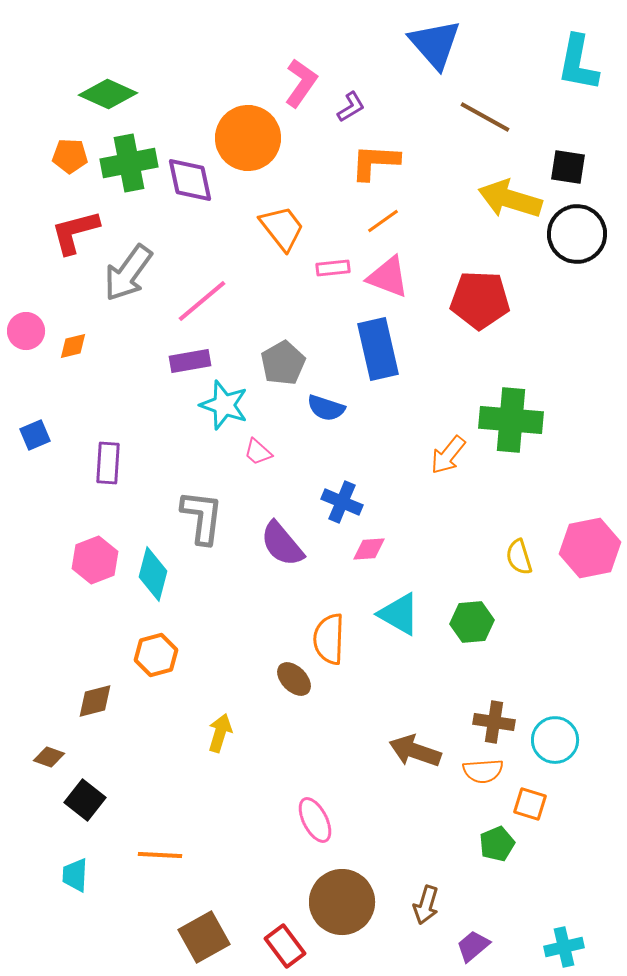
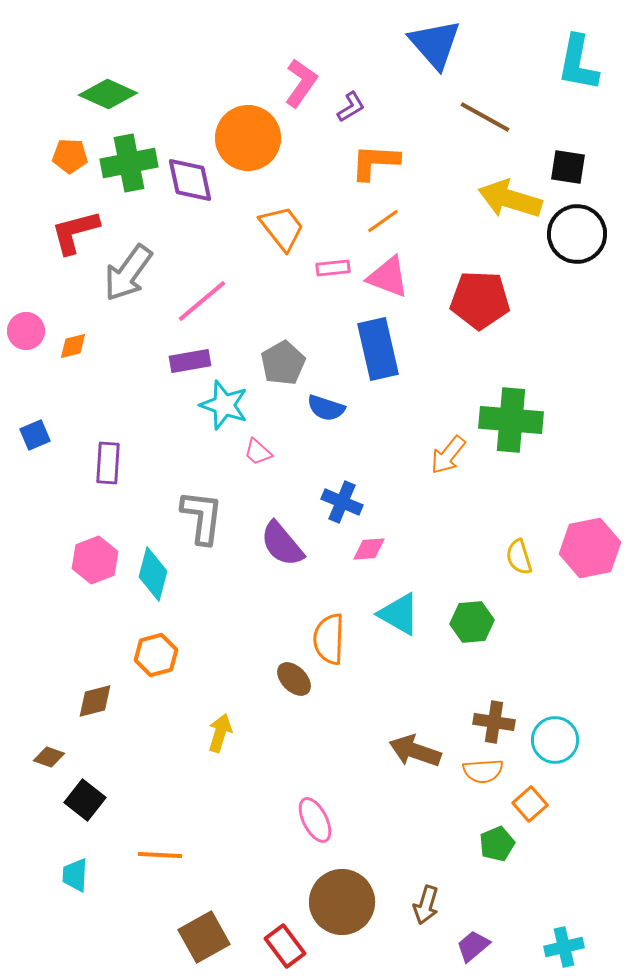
orange square at (530, 804): rotated 32 degrees clockwise
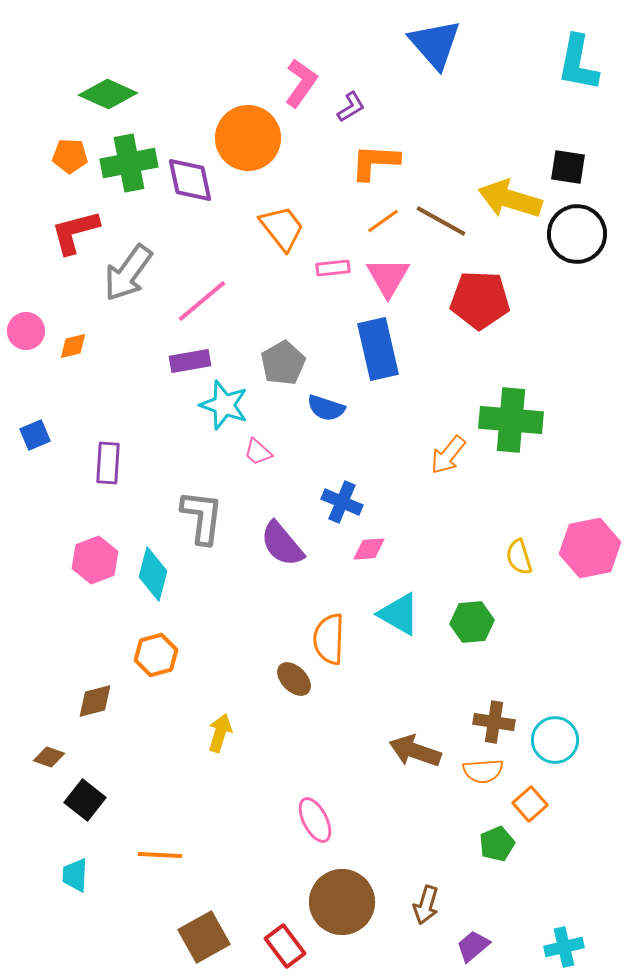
brown line at (485, 117): moved 44 px left, 104 px down
pink triangle at (388, 277): rotated 39 degrees clockwise
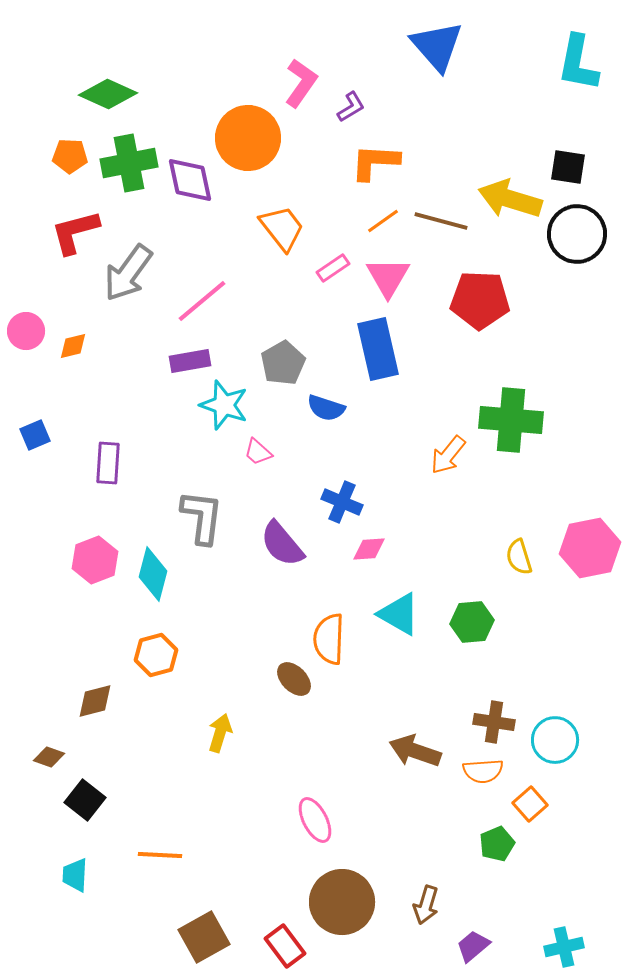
blue triangle at (435, 44): moved 2 px right, 2 px down
brown line at (441, 221): rotated 14 degrees counterclockwise
pink rectangle at (333, 268): rotated 28 degrees counterclockwise
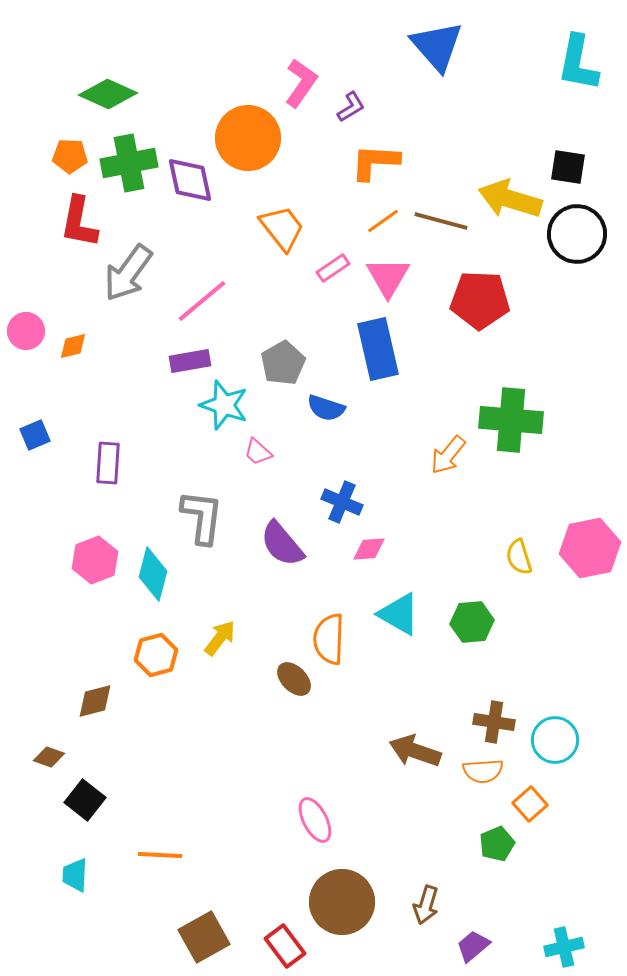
red L-shape at (75, 232): moved 4 px right, 10 px up; rotated 64 degrees counterclockwise
yellow arrow at (220, 733): moved 95 px up; rotated 21 degrees clockwise
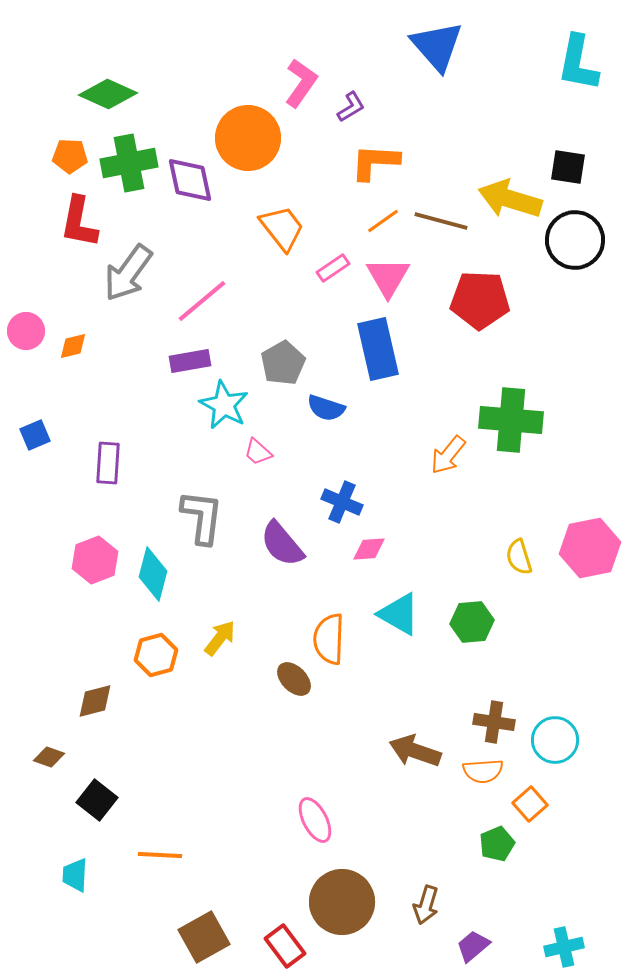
black circle at (577, 234): moved 2 px left, 6 px down
cyan star at (224, 405): rotated 9 degrees clockwise
black square at (85, 800): moved 12 px right
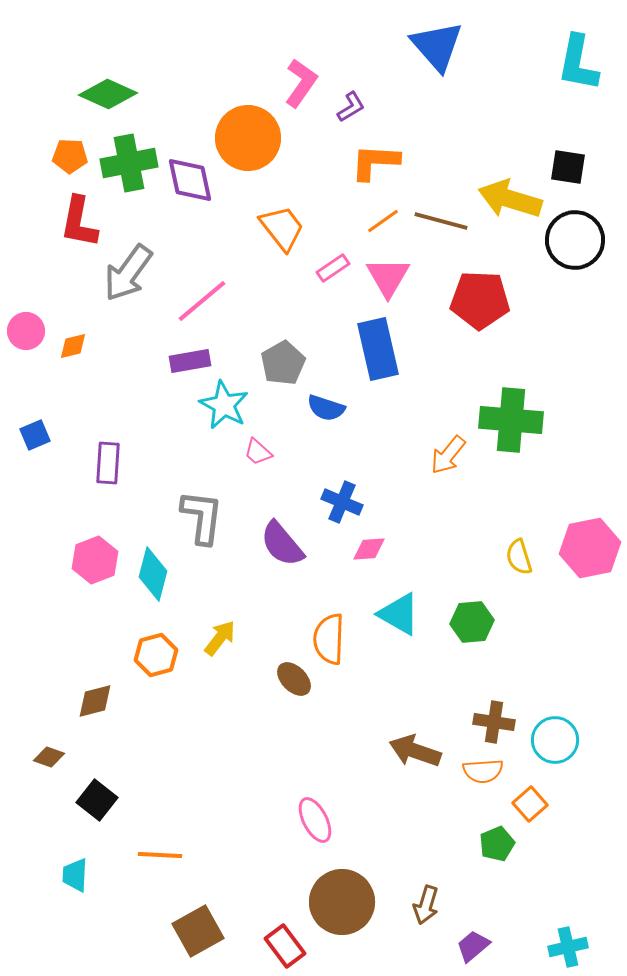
brown square at (204, 937): moved 6 px left, 6 px up
cyan cross at (564, 947): moved 4 px right
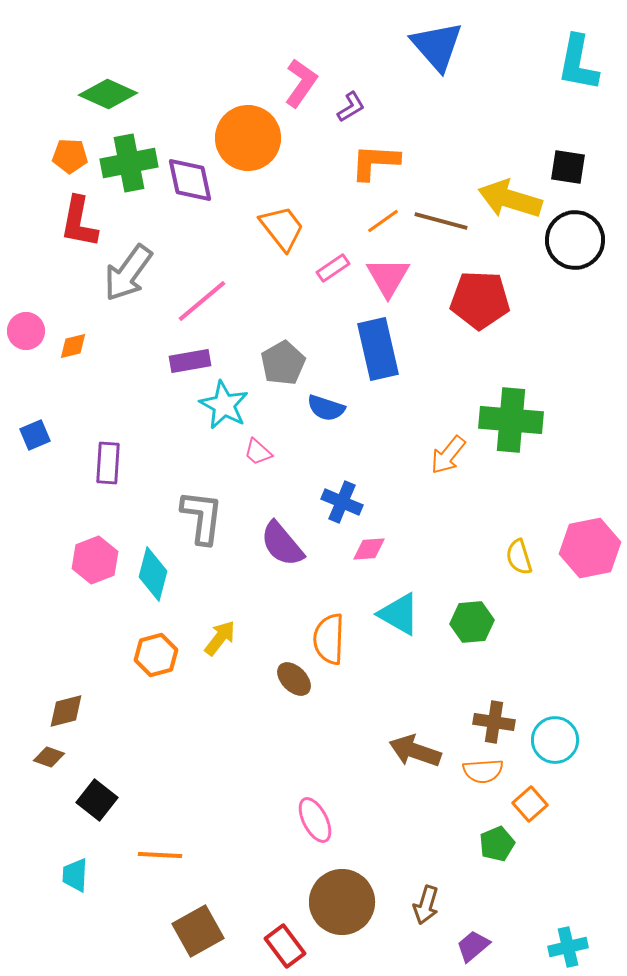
brown diamond at (95, 701): moved 29 px left, 10 px down
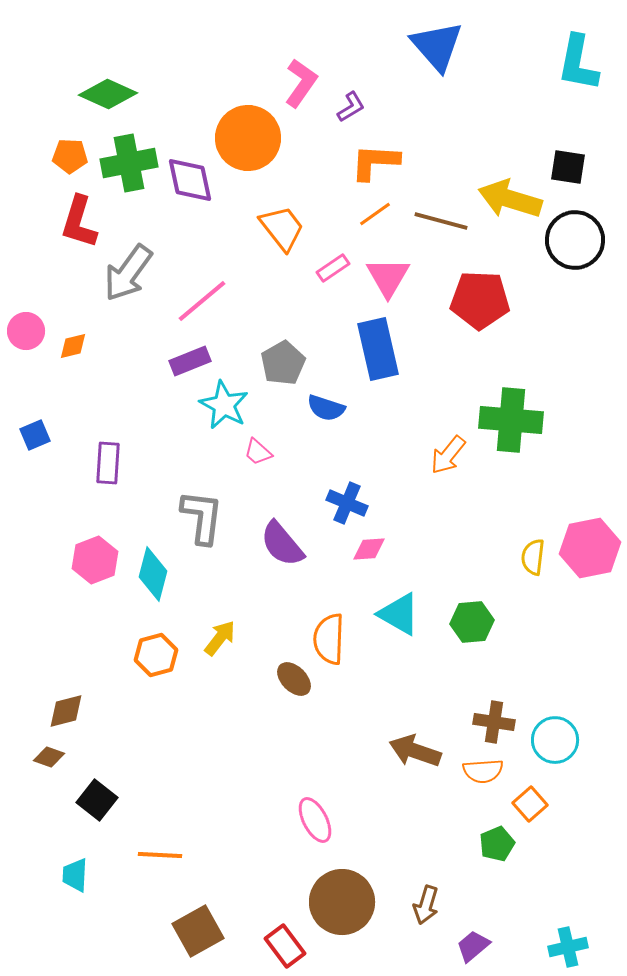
orange line at (383, 221): moved 8 px left, 7 px up
red L-shape at (79, 222): rotated 6 degrees clockwise
purple rectangle at (190, 361): rotated 12 degrees counterclockwise
blue cross at (342, 502): moved 5 px right, 1 px down
yellow semicircle at (519, 557): moved 14 px right; rotated 24 degrees clockwise
